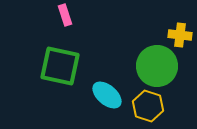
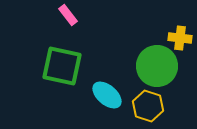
pink rectangle: moved 3 px right; rotated 20 degrees counterclockwise
yellow cross: moved 3 px down
green square: moved 2 px right
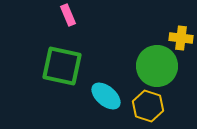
pink rectangle: rotated 15 degrees clockwise
yellow cross: moved 1 px right
cyan ellipse: moved 1 px left, 1 px down
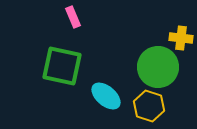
pink rectangle: moved 5 px right, 2 px down
green circle: moved 1 px right, 1 px down
yellow hexagon: moved 1 px right
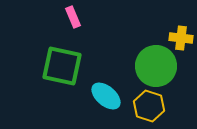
green circle: moved 2 px left, 1 px up
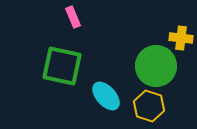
cyan ellipse: rotated 8 degrees clockwise
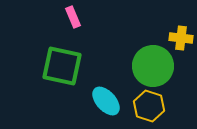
green circle: moved 3 px left
cyan ellipse: moved 5 px down
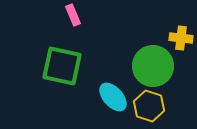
pink rectangle: moved 2 px up
cyan ellipse: moved 7 px right, 4 px up
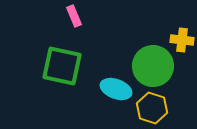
pink rectangle: moved 1 px right, 1 px down
yellow cross: moved 1 px right, 2 px down
cyan ellipse: moved 3 px right, 8 px up; rotated 28 degrees counterclockwise
yellow hexagon: moved 3 px right, 2 px down
